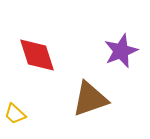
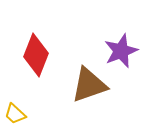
red diamond: moved 1 px left; rotated 39 degrees clockwise
brown triangle: moved 1 px left, 14 px up
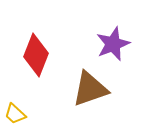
purple star: moved 8 px left, 7 px up
brown triangle: moved 1 px right, 4 px down
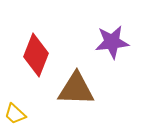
purple star: moved 1 px left, 2 px up; rotated 16 degrees clockwise
brown triangle: moved 14 px left; rotated 21 degrees clockwise
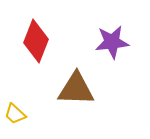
red diamond: moved 14 px up
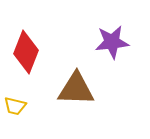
red diamond: moved 10 px left, 11 px down
yellow trapezoid: moved 8 px up; rotated 30 degrees counterclockwise
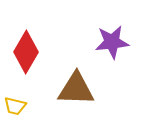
red diamond: rotated 9 degrees clockwise
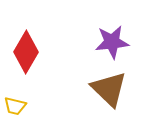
brown triangle: moved 33 px right; rotated 42 degrees clockwise
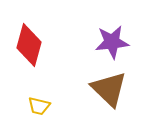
red diamond: moved 3 px right, 7 px up; rotated 15 degrees counterclockwise
yellow trapezoid: moved 24 px right
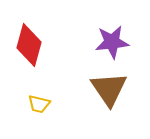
brown triangle: rotated 12 degrees clockwise
yellow trapezoid: moved 2 px up
